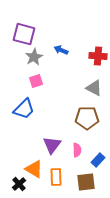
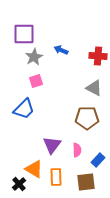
purple square: rotated 15 degrees counterclockwise
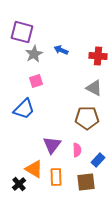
purple square: moved 2 px left, 2 px up; rotated 15 degrees clockwise
gray star: moved 3 px up
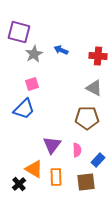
purple square: moved 3 px left
pink square: moved 4 px left, 3 px down
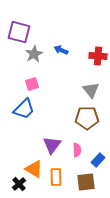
gray triangle: moved 3 px left, 2 px down; rotated 24 degrees clockwise
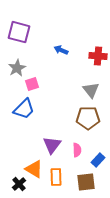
gray star: moved 17 px left, 14 px down
brown pentagon: moved 1 px right
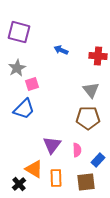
orange rectangle: moved 1 px down
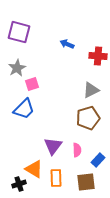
blue arrow: moved 6 px right, 6 px up
gray triangle: rotated 42 degrees clockwise
brown pentagon: rotated 15 degrees counterclockwise
purple triangle: moved 1 px right, 1 px down
black cross: rotated 24 degrees clockwise
